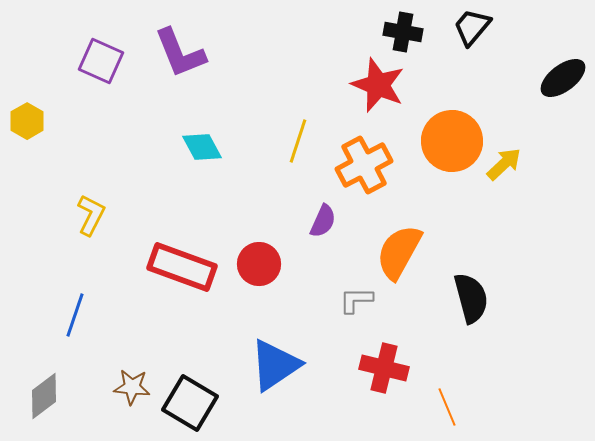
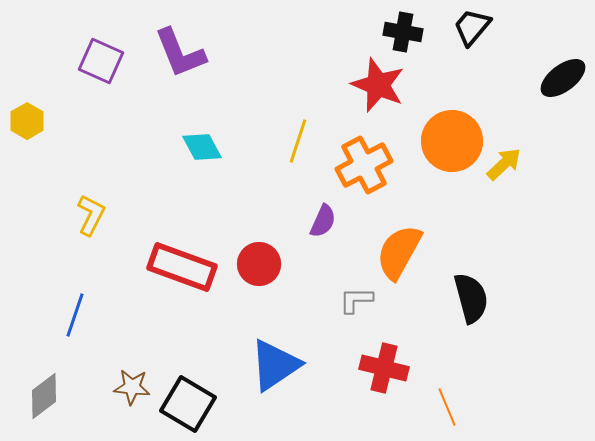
black square: moved 2 px left, 1 px down
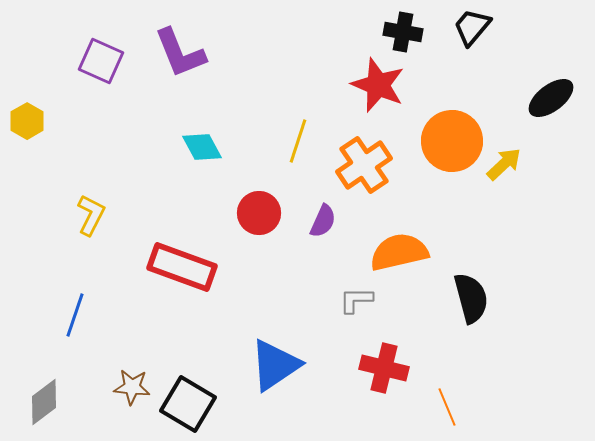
black ellipse: moved 12 px left, 20 px down
orange cross: rotated 6 degrees counterclockwise
orange semicircle: rotated 48 degrees clockwise
red circle: moved 51 px up
gray diamond: moved 6 px down
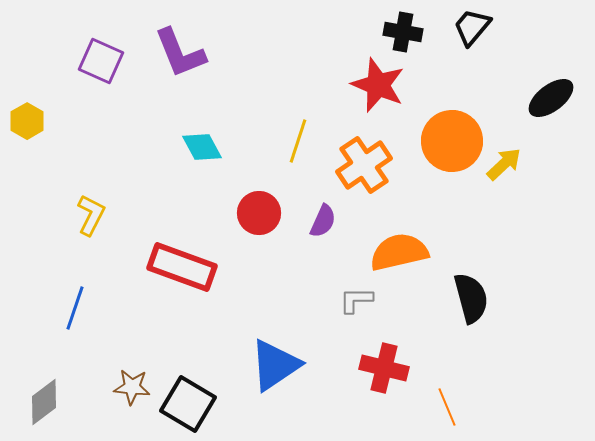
blue line: moved 7 px up
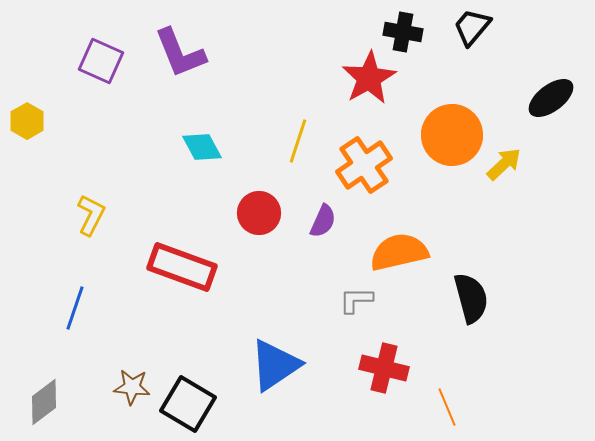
red star: moved 9 px left, 7 px up; rotated 20 degrees clockwise
orange circle: moved 6 px up
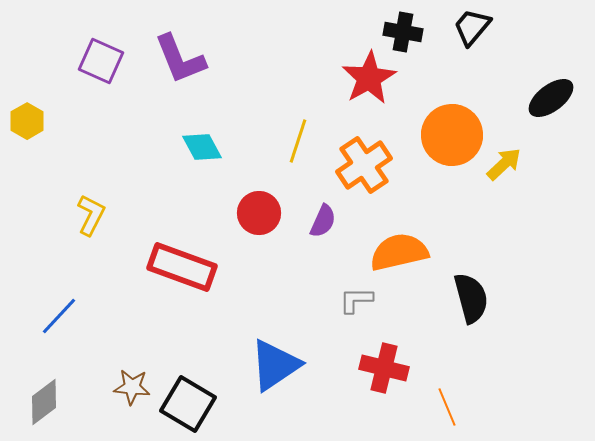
purple L-shape: moved 6 px down
blue line: moved 16 px left, 8 px down; rotated 24 degrees clockwise
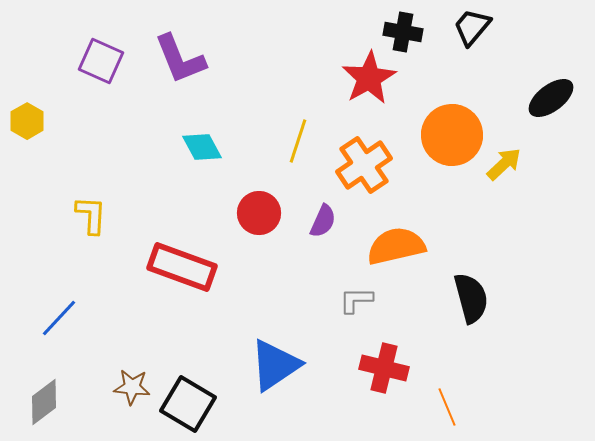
yellow L-shape: rotated 24 degrees counterclockwise
orange semicircle: moved 3 px left, 6 px up
blue line: moved 2 px down
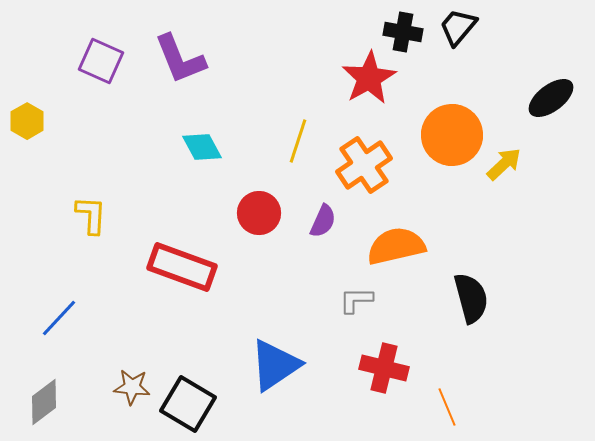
black trapezoid: moved 14 px left
